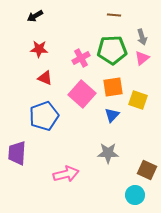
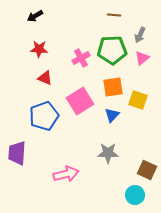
gray arrow: moved 2 px left, 2 px up; rotated 42 degrees clockwise
pink square: moved 2 px left, 7 px down; rotated 16 degrees clockwise
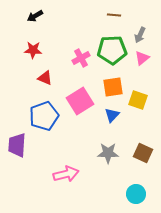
red star: moved 6 px left, 1 px down
purple trapezoid: moved 8 px up
brown square: moved 4 px left, 17 px up
cyan circle: moved 1 px right, 1 px up
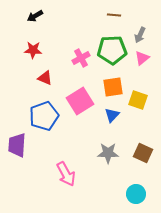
pink arrow: rotated 75 degrees clockwise
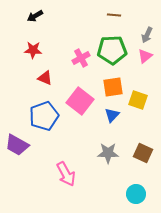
gray arrow: moved 7 px right
pink triangle: moved 3 px right, 2 px up
pink square: rotated 20 degrees counterclockwise
purple trapezoid: rotated 65 degrees counterclockwise
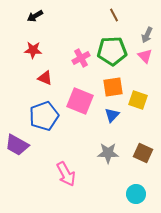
brown line: rotated 56 degrees clockwise
green pentagon: moved 1 px down
pink triangle: rotated 35 degrees counterclockwise
pink square: rotated 16 degrees counterclockwise
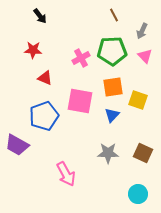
black arrow: moved 5 px right; rotated 98 degrees counterclockwise
gray arrow: moved 5 px left, 4 px up
pink square: rotated 12 degrees counterclockwise
cyan circle: moved 2 px right
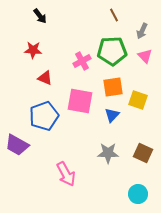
pink cross: moved 1 px right, 3 px down
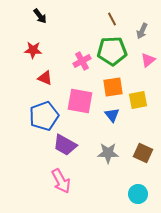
brown line: moved 2 px left, 4 px down
pink triangle: moved 3 px right, 4 px down; rotated 35 degrees clockwise
yellow square: rotated 30 degrees counterclockwise
blue triangle: rotated 21 degrees counterclockwise
purple trapezoid: moved 48 px right
pink arrow: moved 5 px left, 7 px down
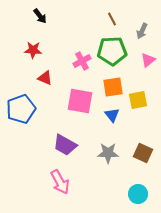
blue pentagon: moved 23 px left, 7 px up
pink arrow: moved 1 px left, 1 px down
